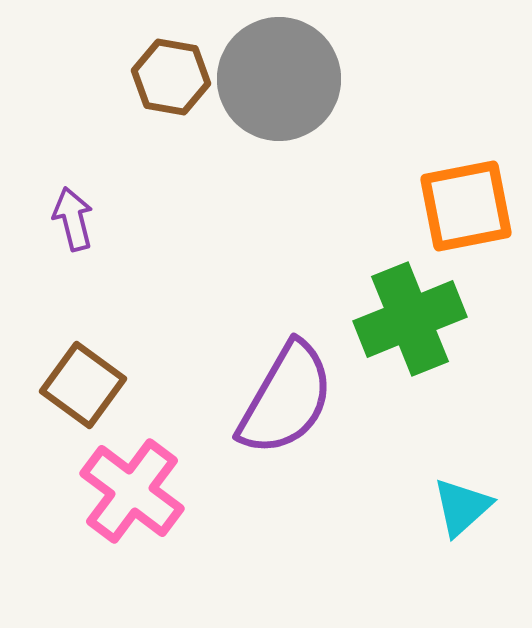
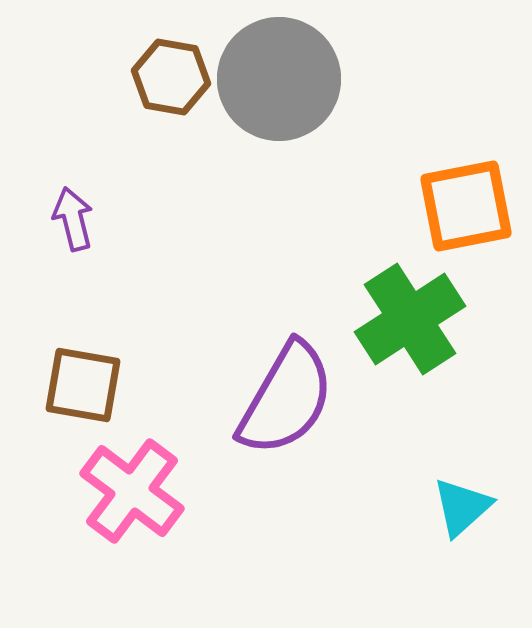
green cross: rotated 11 degrees counterclockwise
brown square: rotated 26 degrees counterclockwise
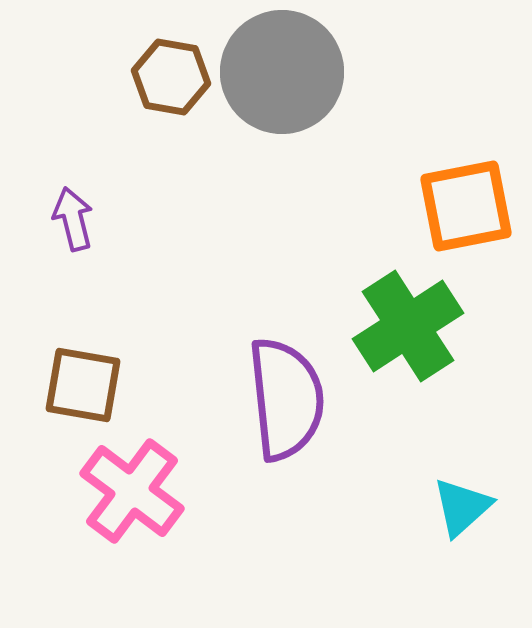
gray circle: moved 3 px right, 7 px up
green cross: moved 2 px left, 7 px down
purple semicircle: rotated 36 degrees counterclockwise
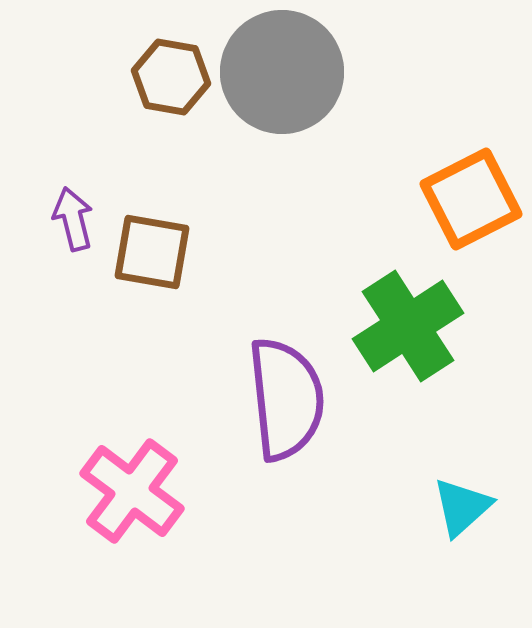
orange square: moved 5 px right, 7 px up; rotated 16 degrees counterclockwise
brown square: moved 69 px right, 133 px up
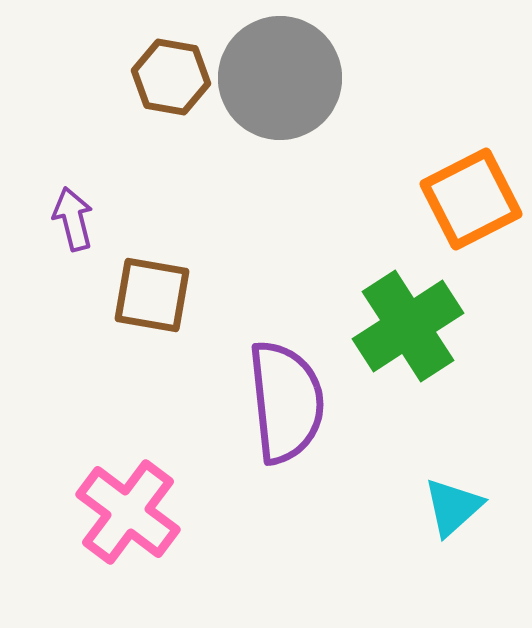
gray circle: moved 2 px left, 6 px down
brown square: moved 43 px down
purple semicircle: moved 3 px down
pink cross: moved 4 px left, 21 px down
cyan triangle: moved 9 px left
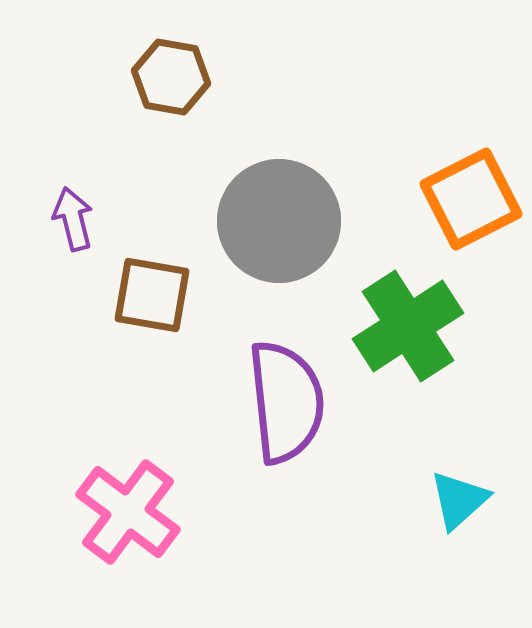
gray circle: moved 1 px left, 143 px down
cyan triangle: moved 6 px right, 7 px up
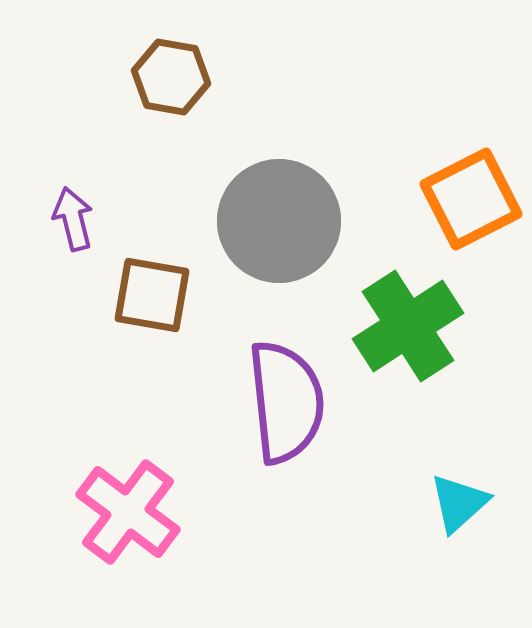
cyan triangle: moved 3 px down
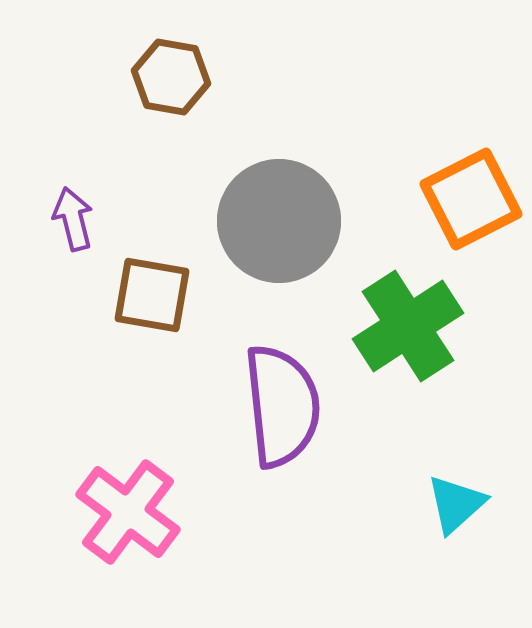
purple semicircle: moved 4 px left, 4 px down
cyan triangle: moved 3 px left, 1 px down
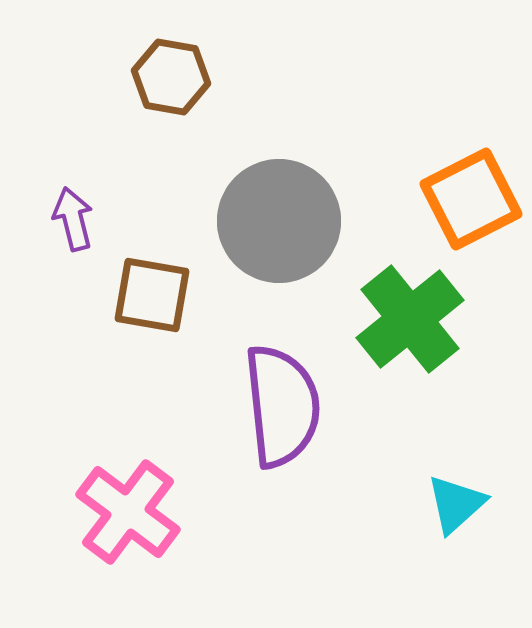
green cross: moved 2 px right, 7 px up; rotated 6 degrees counterclockwise
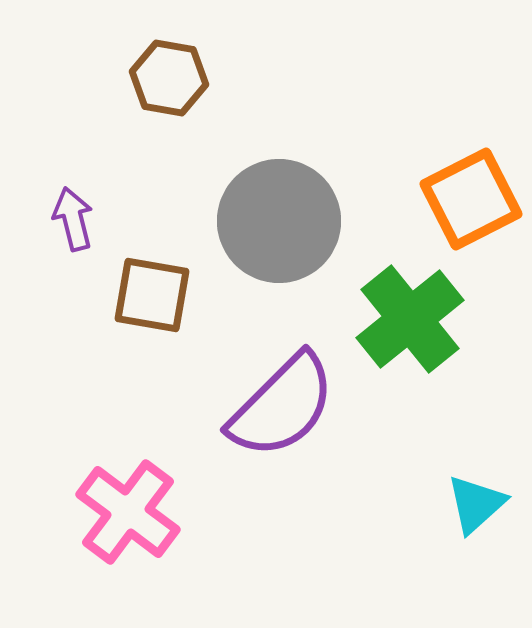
brown hexagon: moved 2 px left, 1 px down
purple semicircle: rotated 51 degrees clockwise
cyan triangle: moved 20 px right
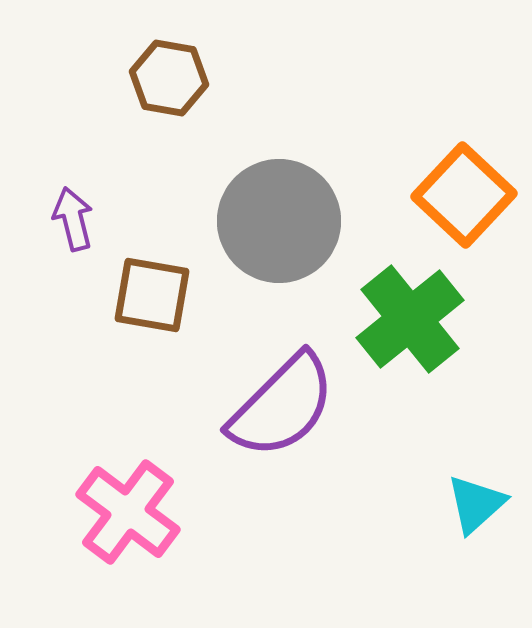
orange square: moved 7 px left, 4 px up; rotated 20 degrees counterclockwise
